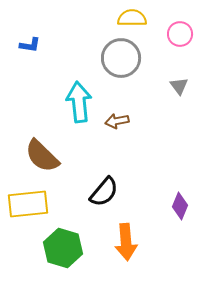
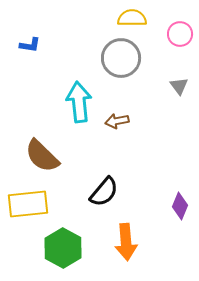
green hexagon: rotated 12 degrees clockwise
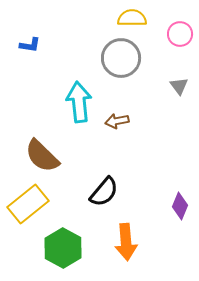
yellow rectangle: rotated 33 degrees counterclockwise
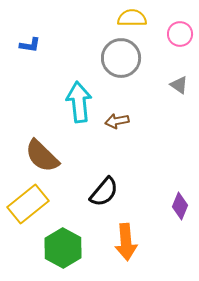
gray triangle: moved 1 px up; rotated 18 degrees counterclockwise
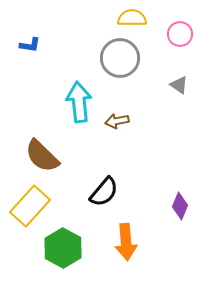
gray circle: moved 1 px left
yellow rectangle: moved 2 px right, 2 px down; rotated 9 degrees counterclockwise
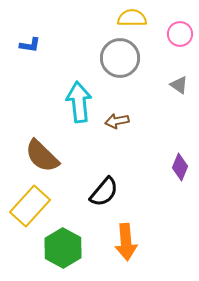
purple diamond: moved 39 px up
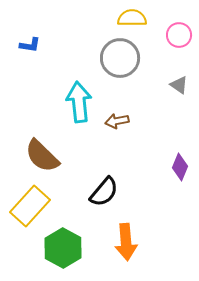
pink circle: moved 1 px left, 1 px down
